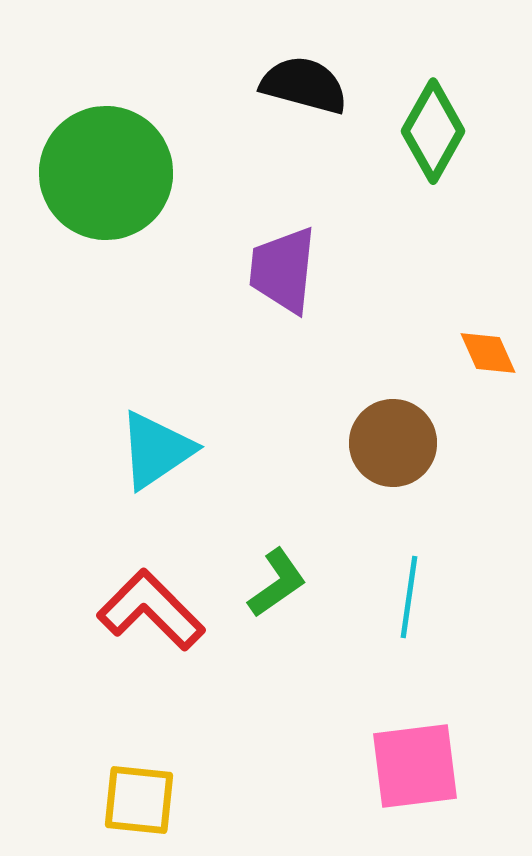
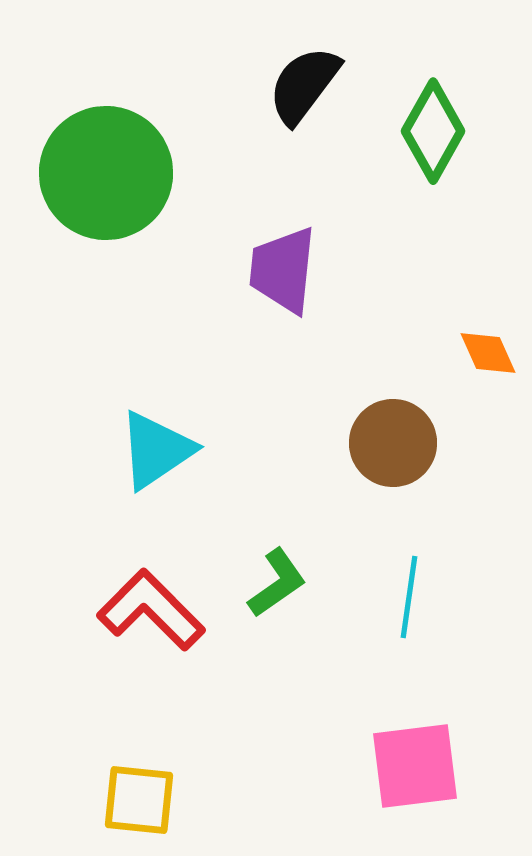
black semicircle: rotated 68 degrees counterclockwise
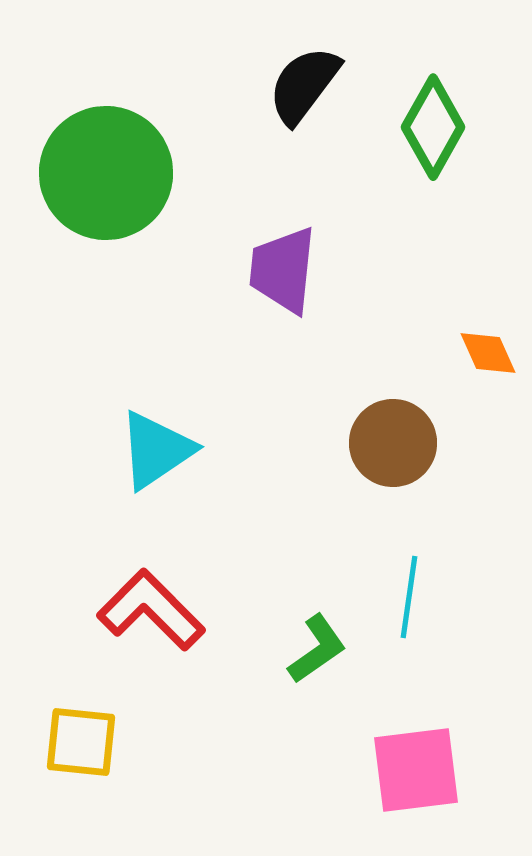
green diamond: moved 4 px up
green L-shape: moved 40 px right, 66 px down
pink square: moved 1 px right, 4 px down
yellow square: moved 58 px left, 58 px up
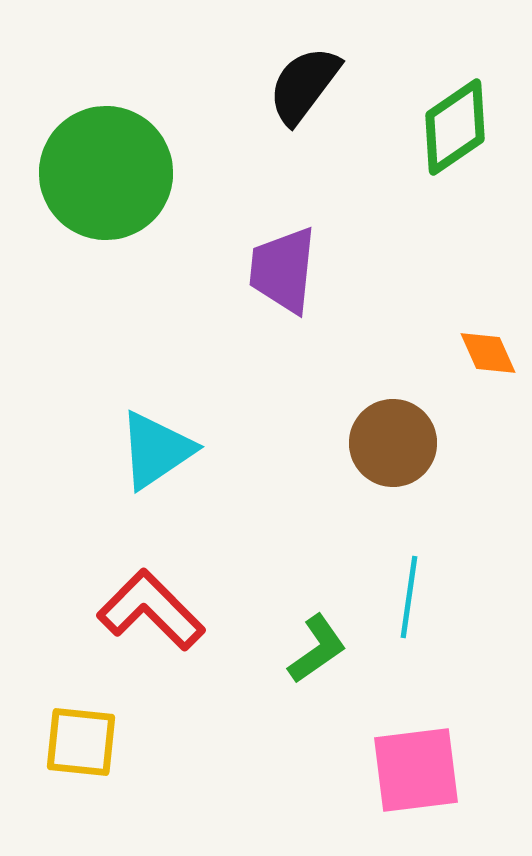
green diamond: moved 22 px right; rotated 26 degrees clockwise
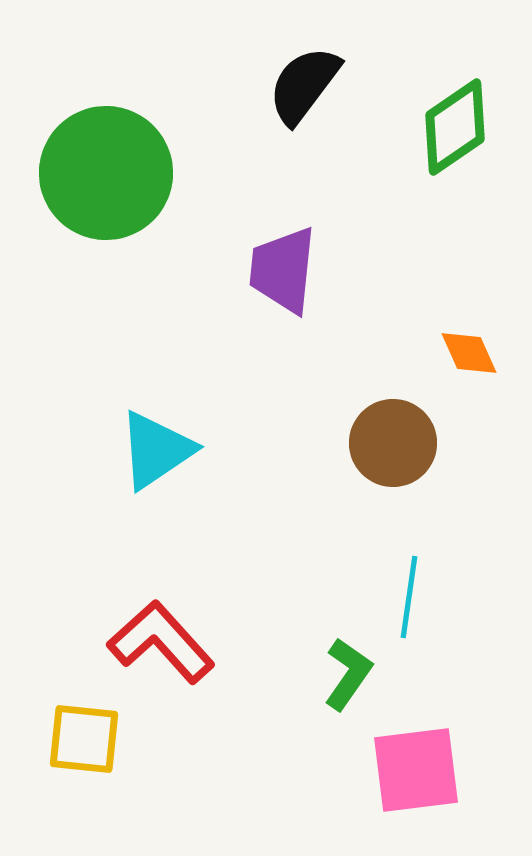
orange diamond: moved 19 px left
red L-shape: moved 10 px right, 32 px down; rotated 3 degrees clockwise
green L-shape: moved 31 px right, 25 px down; rotated 20 degrees counterclockwise
yellow square: moved 3 px right, 3 px up
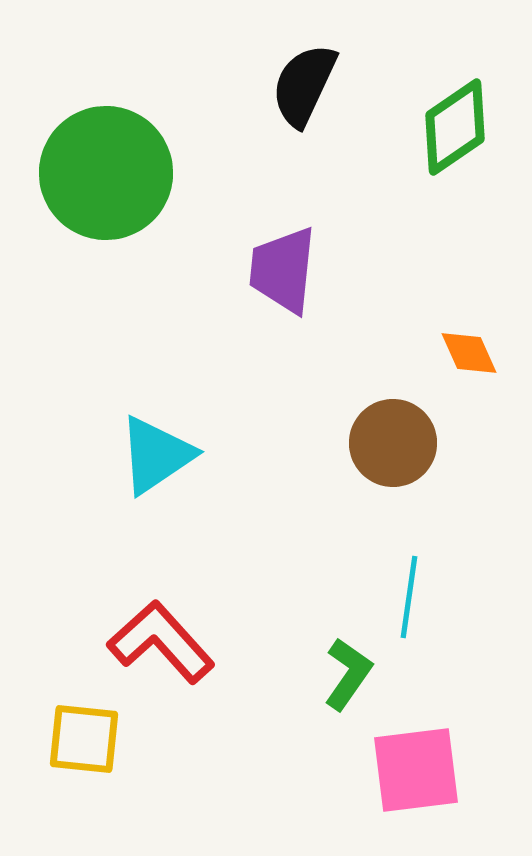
black semicircle: rotated 12 degrees counterclockwise
cyan triangle: moved 5 px down
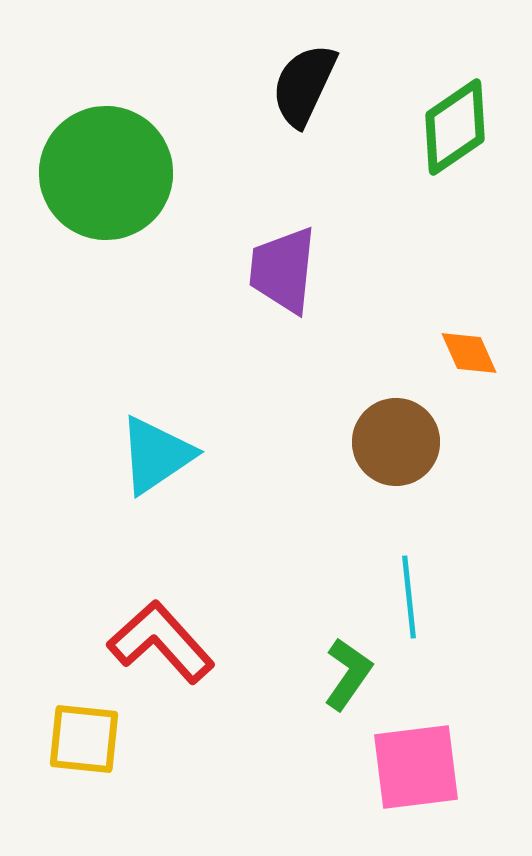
brown circle: moved 3 px right, 1 px up
cyan line: rotated 14 degrees counterclockwise
pink square: moved 3 px up
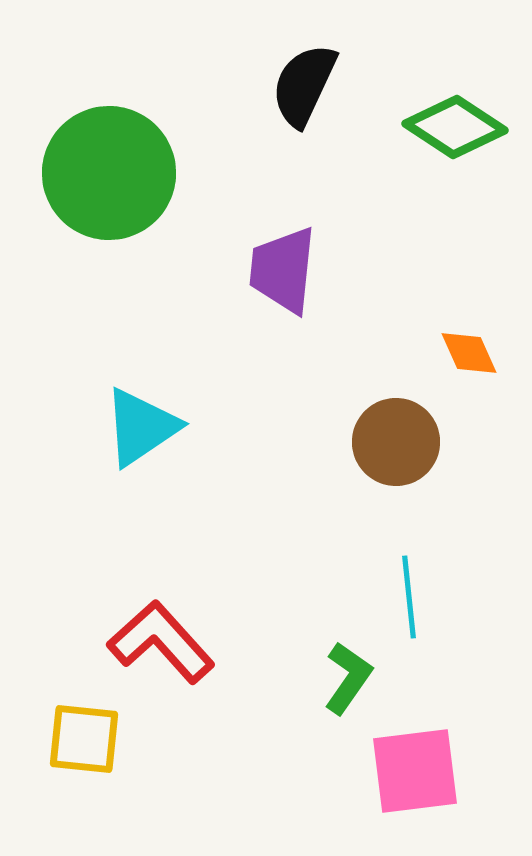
green diamond: rotated 68 degrees clockwise
green circle: moved 3 px right
cyan triangle: moved 15 px left, 28 px up
green L-shape: moved 4 px down
pink square: moved 1 px left, 4 px down
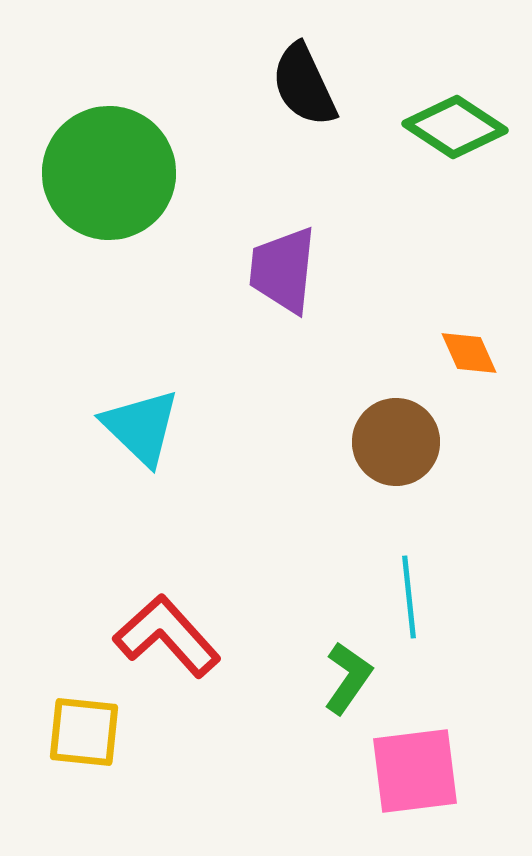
black semicircle: rotated 50 degrees counterclockwise
cyan triangle: rotated 42 degrees counterclockwise
red L-shape: moved 6 px right, 6 px up
yellow square: moved 7 px up
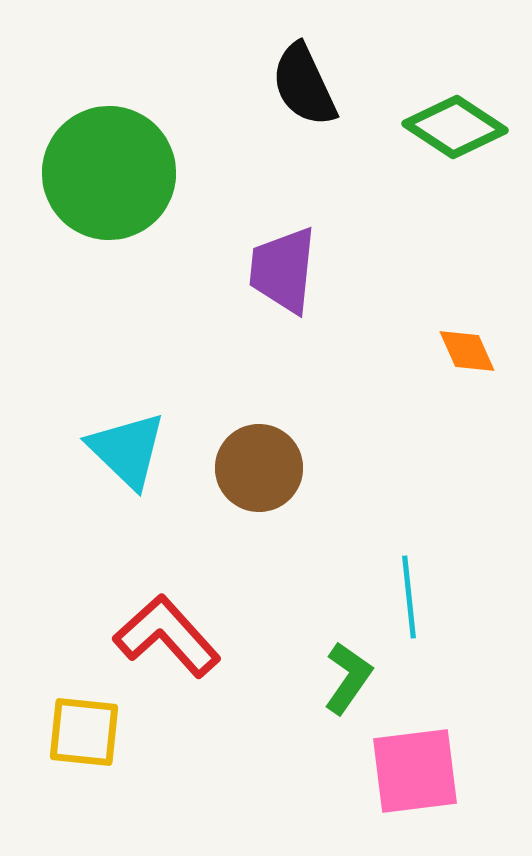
orange diamond: moved 2 px left, 2 px up
cyan triangle: moved 14 px left, 23 px down
brown circle: moved 137 px left, 26 px down
